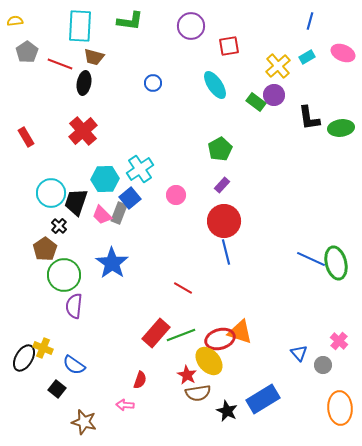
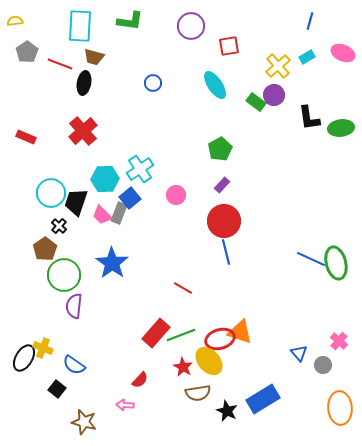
red rectangle at (26, 137): rotated 36 degrees counterclockwise
red star at (187, 375): moved 4 px left, 8 px up
red semicircle at (140, 380): rotated 24 degrees clockwise
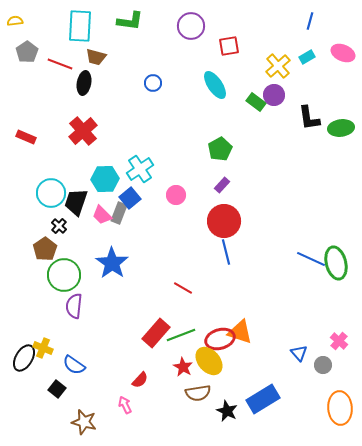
brown trapezoid at (94, 57): moved 2 px right
pink arrow at (125, 405): rotated 60 degrees clockwise
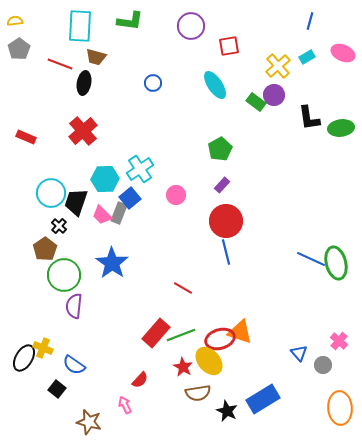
gray pentagon at (27, 52): moved 8 px left, 3 px up
red circle at (224, 221): moved 2 px right
brown star at (84, 422): moved 5 px right
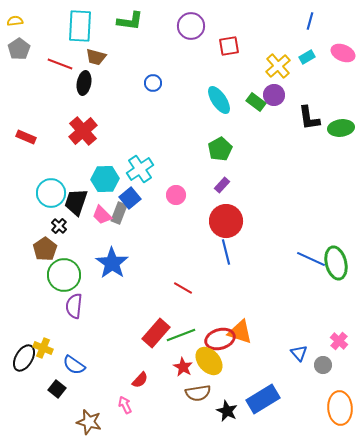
cyan ellipse at (215, 85): moved 4 px right, 15 px down
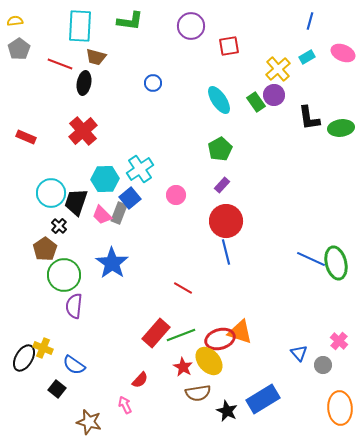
yellow cross at (278, 66): moved 3 px down
green rectangle at (256, 102): rotated 18 degrees clockwise
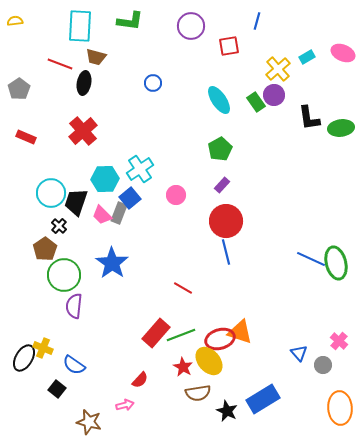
blue line at (310, 21): moved 53 px left
gray pentagon at (19, 49): moved 40 px down
pink arrow at (125, 405): rotated 102 degrees clockwise
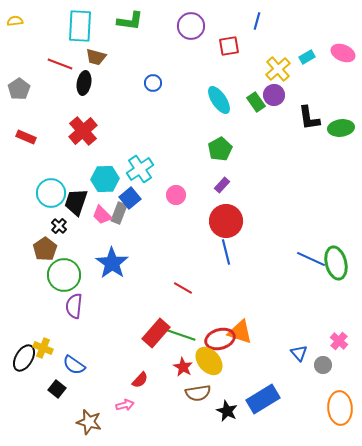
green line at (181, 335): rotated 40 degrees clockwise
